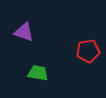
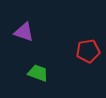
green trapezoid: rotated 10 degrees clockwise
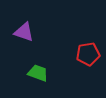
red pentagon: moved 3 px down
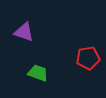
red pentagon: moved 4 px down
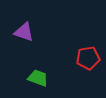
green trapezoid: moved 5 px down
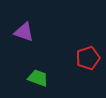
red pentagon: rotated 10 degrees counterclockwise
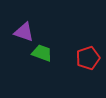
green trapezoid: moved 4 px right, 25 px up
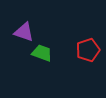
red pentagon: moved 8 px up
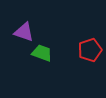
red pentagon: moved 2 px right
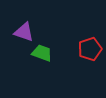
red pentagon: moved 1 px up
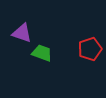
purple triangle: moved 2 px left, 1 px down
